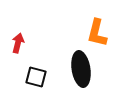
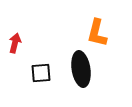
red arrow: moved 3 px left
black square: moved 5 px right, 4 px up; rotated 20 degrees counterclockwise
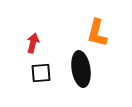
red arrow: moved 18 px right
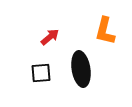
orange L-shape: moved 8 px right, 2 px up
red arrow: moved 17 px right, 6 px up; rotated 36 degrees clockwise
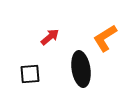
orange L-shape: moved 7 px down; rotated 44 degrees clockwise
black square: moved 11 px left, 1 px down
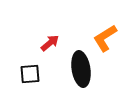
red arrow: moved 6 px down
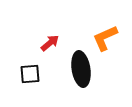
orange L-shape: rotated 8 degrees clockwise
